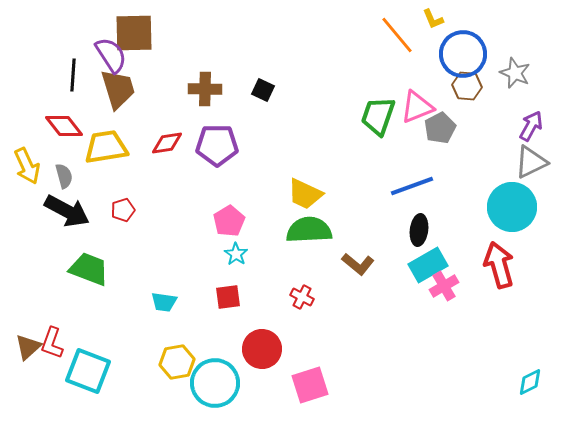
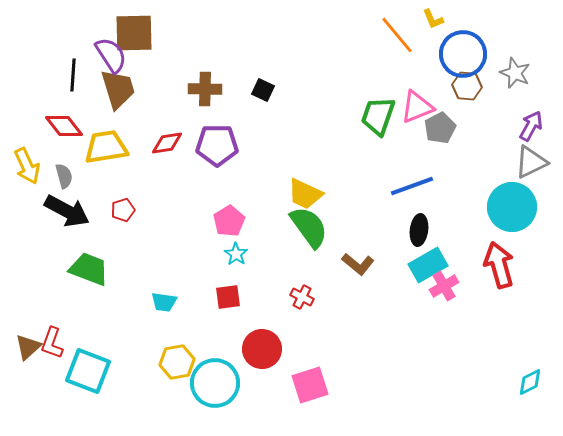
green semicircle at (309, 230): moved 3 px up; rotated 57 degrees clockwise
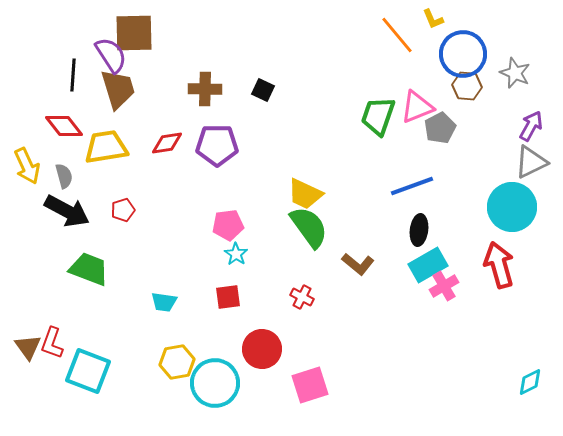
pink pentagon at (229, 221): moved 1 px left, 4 px down; rotated 24 degrees clockwise
brown triangle at (28, 347): rotated 24 degrees counterclockwise
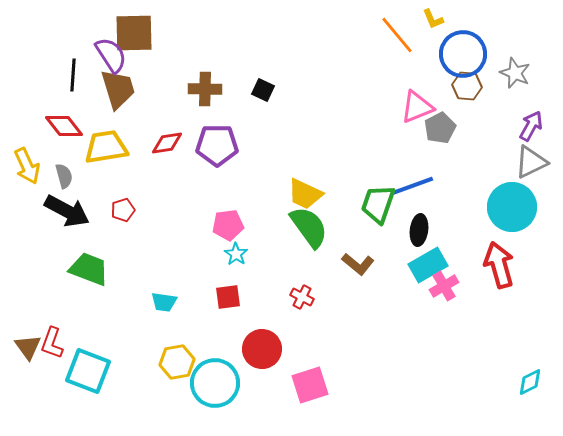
green trapezoid at (378, 116): moved 88 px down
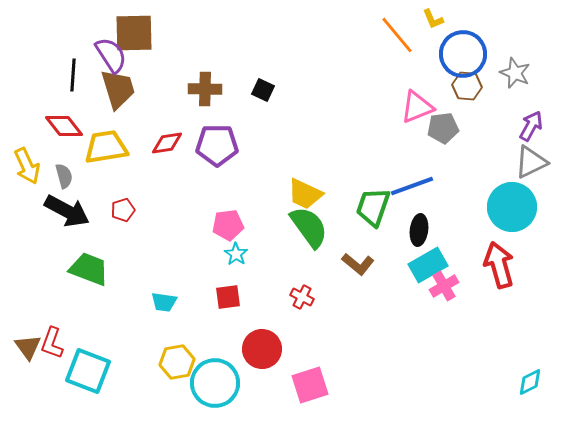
gray pentagon at (440, 128): moved 3 px right; rotated 20 degrees clockwise
green trapezoid at (378, 204): moved 5 px left, 3 px down
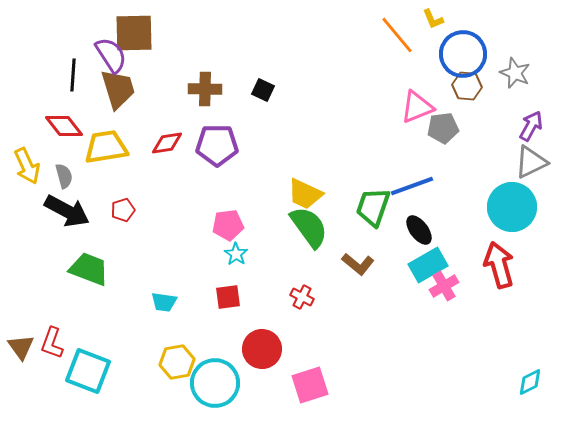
black ellipse at (419, 230): rotated 44 degrees counterclockwise
brown triangle at (28, 347): moved 7 px left
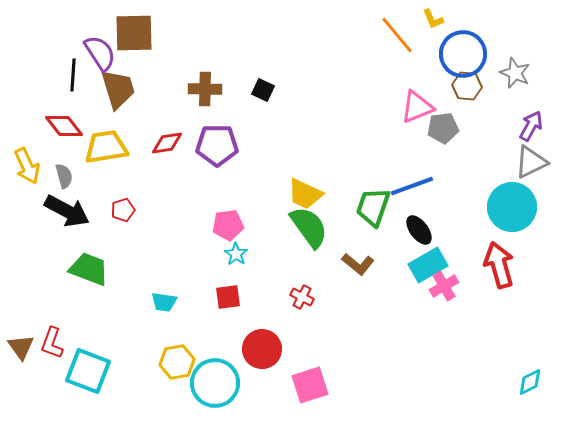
purple semicircle at (111, 55): moved 11 px left, 2 px up
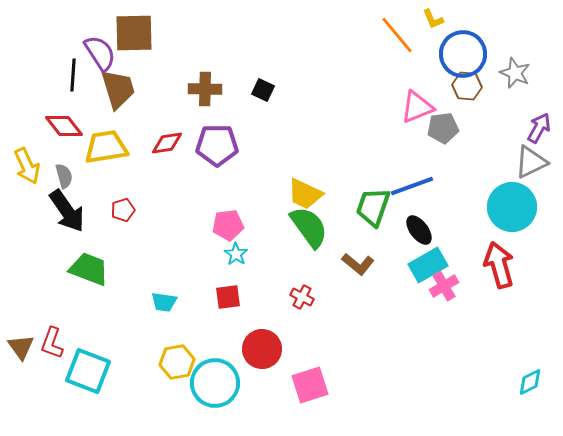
purple arrow at (531, 126): moved 8 px right, 2 px down
black arrow at (67, 211): rotated 27 degrees clockwise
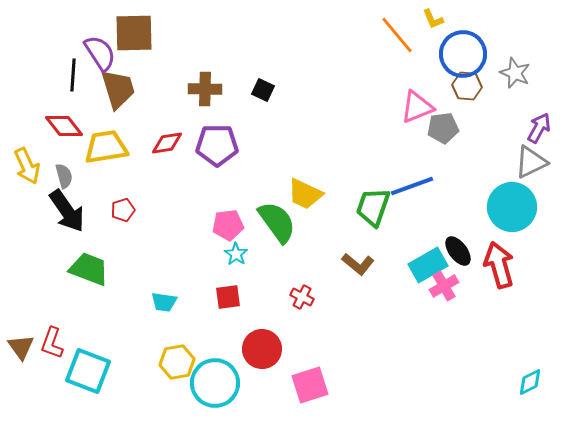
green semicircle at (309, 227): moved 32 px left, 5 px up
black ellipse at (419, 230): moved 39 px right, 21 px down
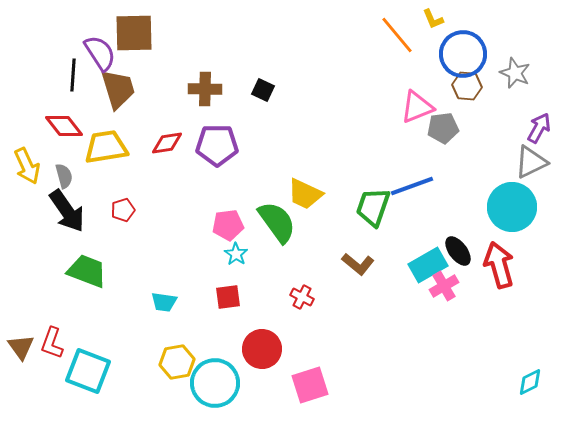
green trapezoid at (89, 269): moved 2 px left, 2 px down
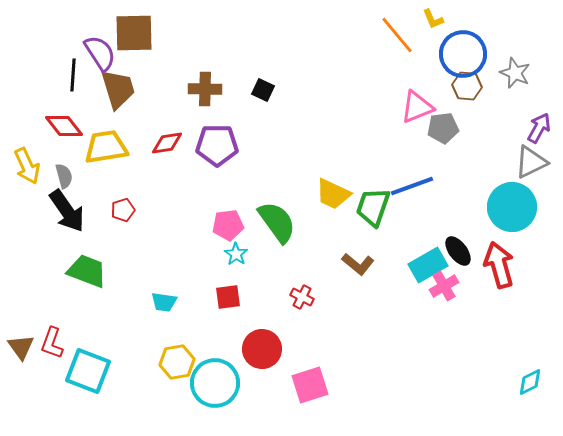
yellow trapezoid at (305, 194): moved 28 px right
